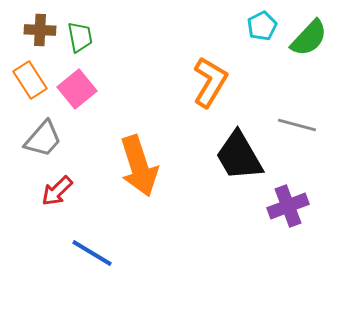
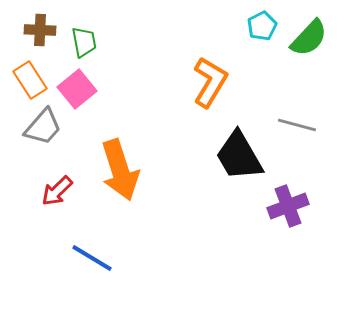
green trapezoid: moved 4 px right, 5 px down
gray trapezoid: moved 12 px up
orange arrow: moved 19 px left, 4 px down
blue line: moved 5 px down
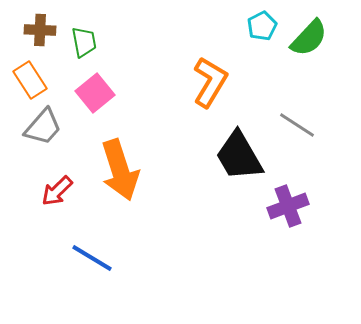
pink square: moved 18 px right, 4 px down
gray line: rotated 18 degrees clockwise
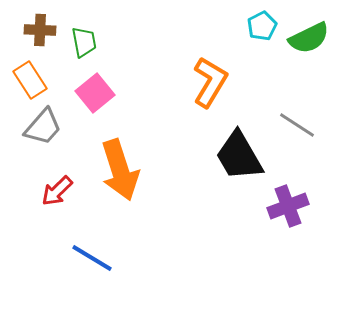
green semicircle: rotated 21 degrees clockwise
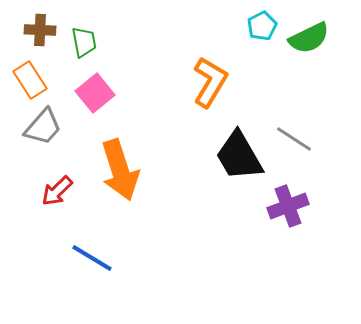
gray line: moved 3 px left, 14 px down
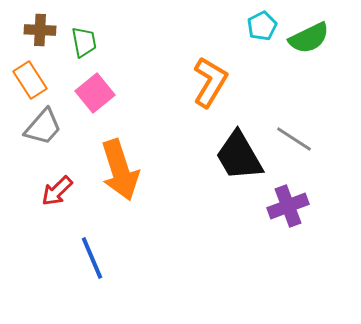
blue line: rotated 36 degrees clockwise
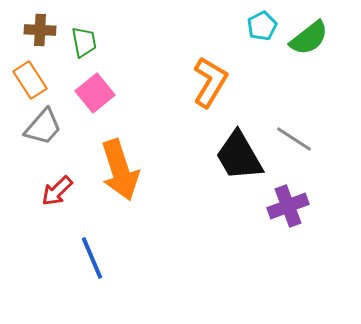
green semicircle: rotated 12 degrees counterclockwise
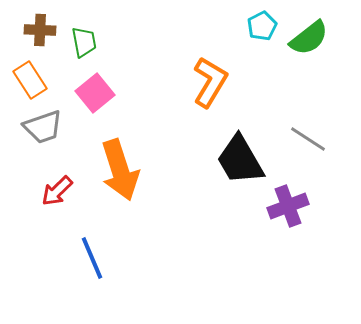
gray trapezoid: rotated 30 degrees clockwise
gray line: moved 14 px right
black trapezoid: moved 1 px right, 4 px down
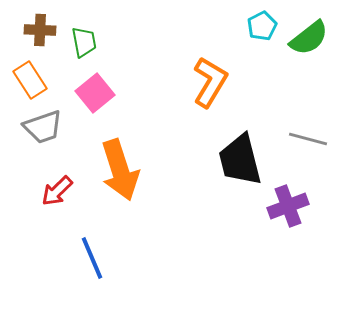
gray line: rotated 18 degrees counterclockwise
black trapezoid: rotated 16 degrees clockwise
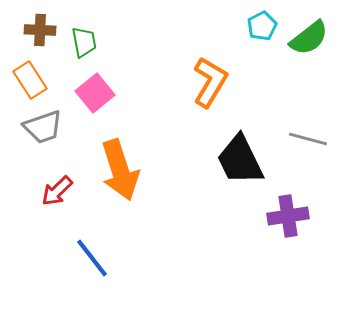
black trapezoid: rotated 12 degrees counterclockwise
purple cross: moved 10 px down; rotated 12 degrees clockwise
blue line: rotated 15 degrees counterclockwise
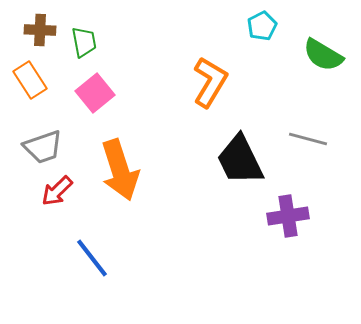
green semicircle: moved 14 px right, 17 px down; rotated 69 degrees clockwise
gray trapezoid: moved 20 px down
